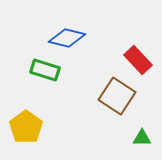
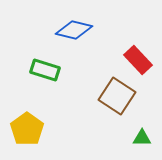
blue diamond: moved 7 px right, 8 px up
yellow pentagon: moved 1 px right, 2 px down
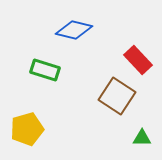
yellow pentagon: rotated 20 degrees clockwise
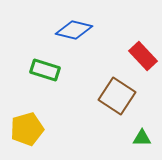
red rectangle: moved 5 px right, 4 px up
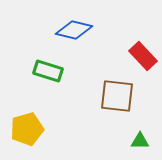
green rectangle: moved 3 px right, 1 px down
brown square: rotated 27 degrees counterclockwise
green triangle: moved 2 px left, 3 px down
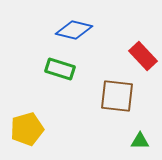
green rectangle: moved 12 px right, 2 px up
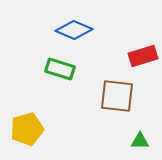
blue diamond: rotated 9 degrees clockwise
red rectangle: rotated 64 degrees counterclockwise
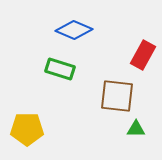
red rectangle: moved 1 px up; rotated 44 degrees counterclockwise
yellow pentagon: rotated 16 degrees clockwise
green triangle: moved 4 px left, 12 px up
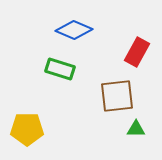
red rectangle: moved 6 px left, 3 px up
brown square: rotated 12 degrees counterclockwise
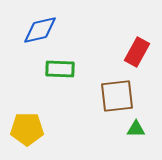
blue diamond: moved 34 px left; rotated 36 degrees counterclockwise
green rectangle: rotated 16 degrees counterclockwise
